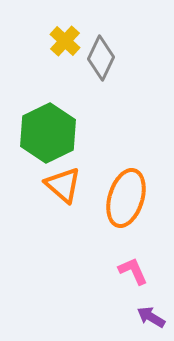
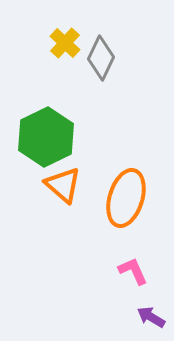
yellow cross: moved 2 px down
green hexagon: moved 2 px left, 4 px down
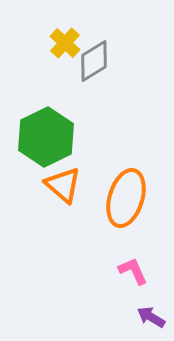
gray diamond: moved 7 px left, 3 px down; rotated 33 degrees clockwise
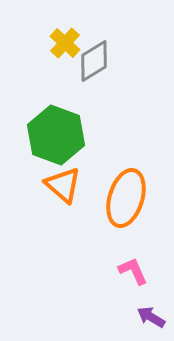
green hexagon: moved 10 px right, 2 px up; rotated 14 degrees counterclockwise
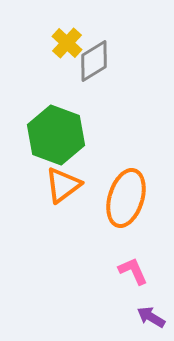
yellow cross: moved 2 px right
orange triangle: rotated 42 degrees clockwise
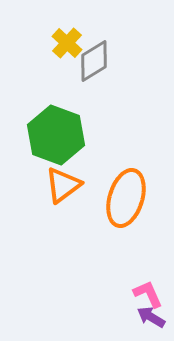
pink L-shape: moved 15 px right, 23 px down
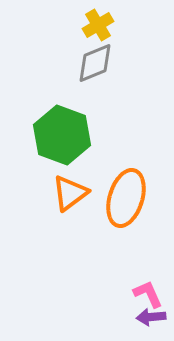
yellow cross: moved 31 px right, 18 px up; rotated 16 degrees clockwise
gray diamond: moved 1 px right, 2 px down; rotated 9 degrees clockwise
green hexagon: moved 6 px right
orange triangle: moved 7 px right, 8 px down
purple arrow: rotated 36 degrees counterclockwise
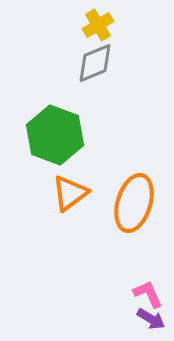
green hexagon: moved 7 px left
orange ellipse: moved 8 px right, 5 px down
purple arrow: moved 2 px down; rotated 144 degrees counterclockwise
